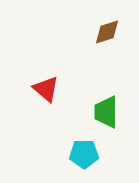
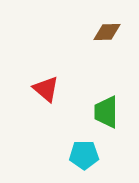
brown diamond: rotated 16 degrees clockwise
cyan pentagon: moved 1 px down
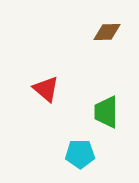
cyan pentagon: moved 4 px left, 1 px up
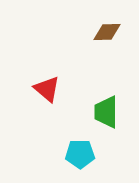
red triangle: moved 1 px right
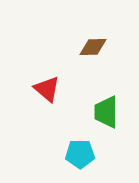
brown diamond: moved 14 px left, 15 px down
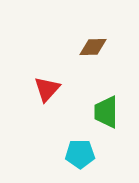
red triangle: rotated 32 degrees clockwise
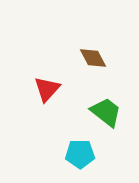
brown diamond: moved 11 px down; rotated 64 degrees clockwise
green trapezoid: rotated 128 degrees clockwise
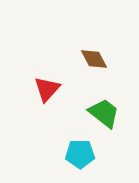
brown diamond: moved 1 px right, 1 px down
green trapezoid: moved 2 px left, 1 px down
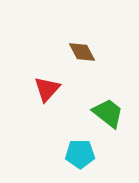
brown diamond: moved 12 px left, 7 px up
green trapezoid: moved 4 px right
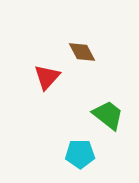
red triangle: moved 12 px up
green trapezoid: moved 2 px down
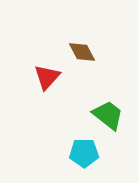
cyan pentagon: moved 4 px right, 1 px up
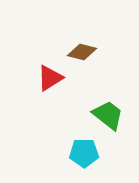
brown diamond: rotated 48 degrees counterclockwise
red triangle: moved 3 px right, 1 px down; rotated 16 degrees clockwise
